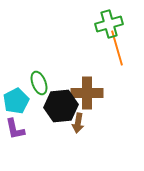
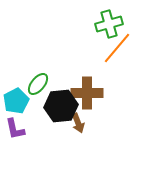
orange line: rotated 56 degrees clockwise
green ellipse: moved 1 px left, 1 px down; rotated 60 degrees clockwise
brown arrow: rotated 30 degrees counterclockwise
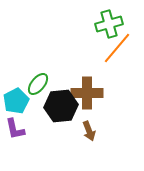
brown arrow: moved 11 px right, 8 px down
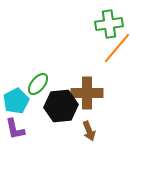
green cross: rotated 8 degrees clockwise
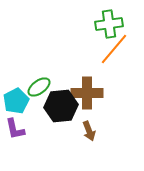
orange line: moved 3 px left, 1 px down
green ellipse: moved 1 px right, 3 px down; rotated 15 degrees clockwise
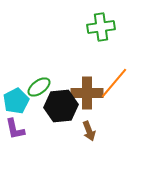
green cross: moved 8 px left, 3 px down
orange line: moved 34 px down
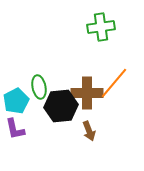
green ellipse: rotated 65 degrees counterclockwise
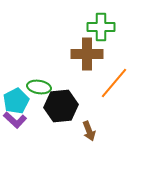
green cross: rotated 8 degrees clockwise
green ellipse: rotated 70 degrees counterclockwise
brown cross: moved 39 px up
purple L-shape: moved 9 px up; rotated 35 degrees counterclockwise
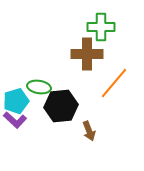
cyan pentagon: rotated 10 degrees clockwise
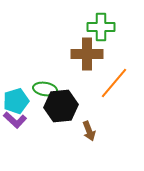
green ellipse: moved 6 px right, 2 px down
